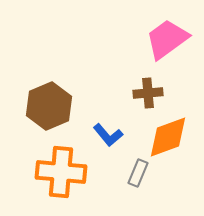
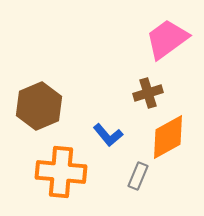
brown cross: rotated 12 degrees counterclockwise
brown hexagon: moved 10 px left
orange diamond: rotated 9 degrees counterclockwise
gray rectangle: moved 3 px down
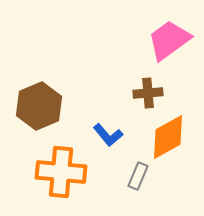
pink trapezoid: moved 2 px right, 1 px down
brown cross: rotated 12 degrees clockwise
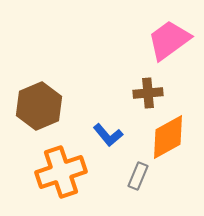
orange cross: rotated 24 degrees counterclockwise
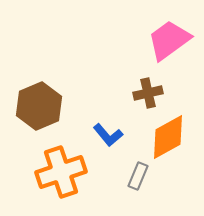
brown cross: rotated 8 degrees counterclockwise
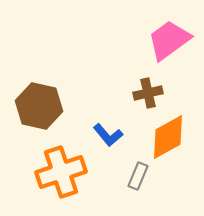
brown hexagon: rotated 24 degrees counterclockwise
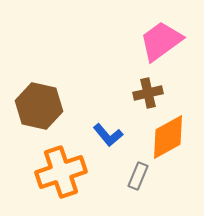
pink trapezoid: moved 8 px left, 1 px down
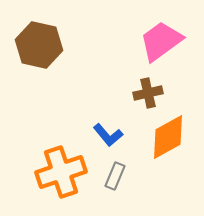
brown hexagon: moved 61 px up
gray rectangle: moved 23 px left
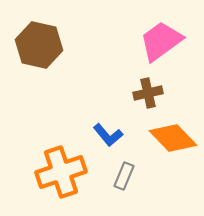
orange diamond: moved 5 px right, 1 px down; rotated 75 degrees clockwise
gray rectangle: moved 9 px right
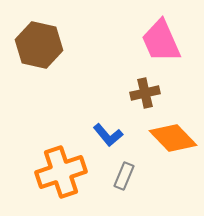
pink trapezoid: rotated 78 degrees counterclockwise
brown cross: moved 3 px left
